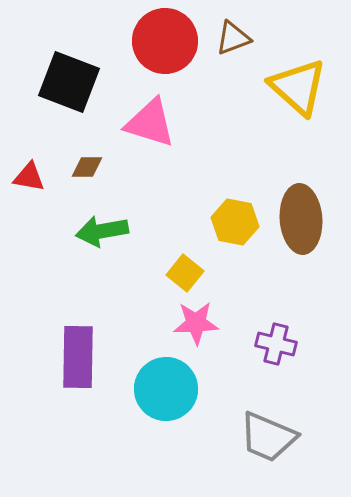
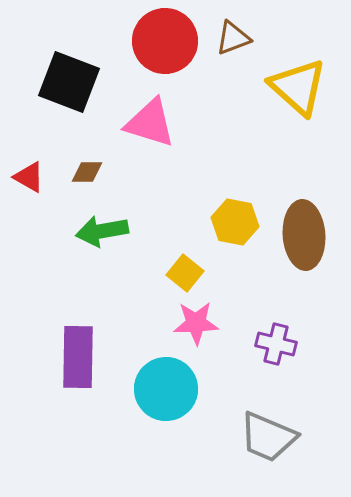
brown diamond: moved 5 px down
red triangle: rotated 20 degrees clockwise
brown ellipse: moved 3 px right, 16 px down
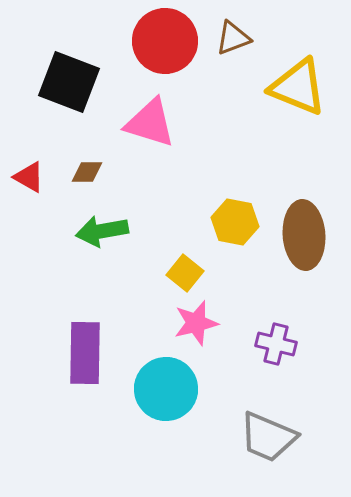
yellow triangle: rotated 20 degrees counterclockwise
pink star: rotated 12 degrees counterclockwise
purple rectangle: moved 7 px right, 4 px up
